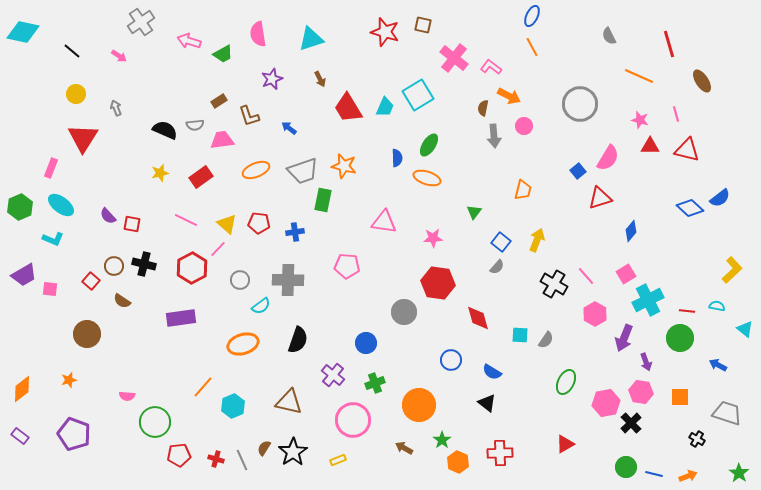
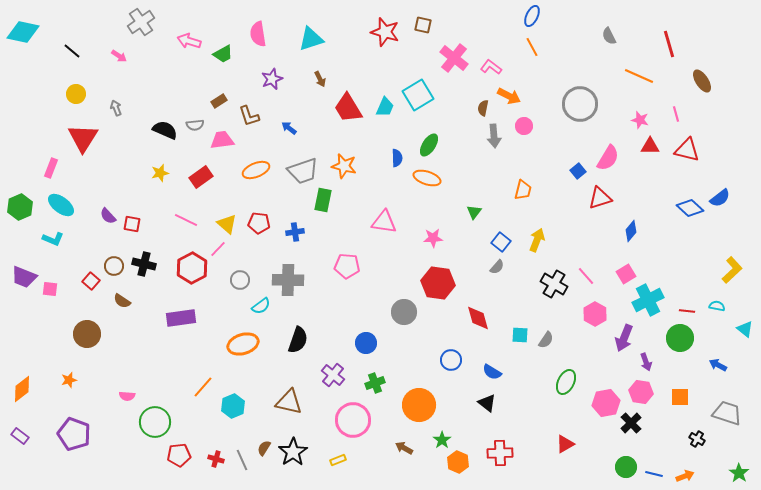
purple trapezoid at (24, 275): moved 2 px down; rotated 52 degrees clockwise
orange arrow at (688, 476): moved 3 px left
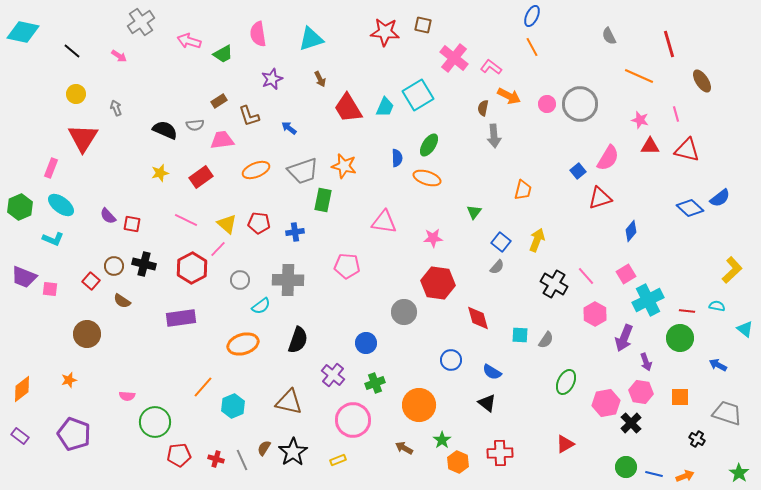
red star at (385, 32): rotated 12 degrees counterclockwise
pink circle at (524, 126): moved 23 px right, 22 px up
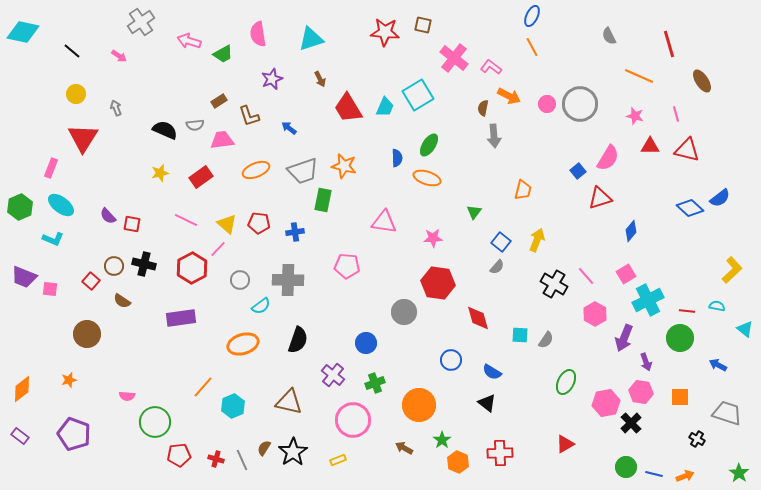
pink star at (640, 120): moved 5 px left, 4 px up
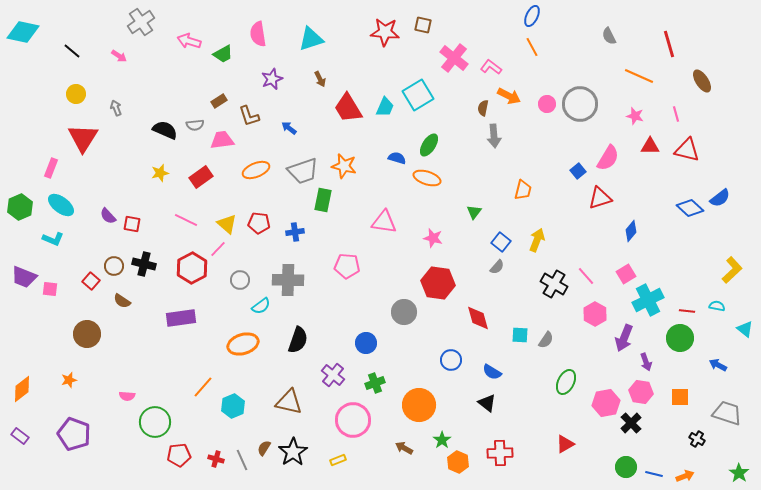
blue semicircle at (397, 158): rotated 72 degrees counterclockwise
pink star at (433, 238): rotated 18 degrees clockwise
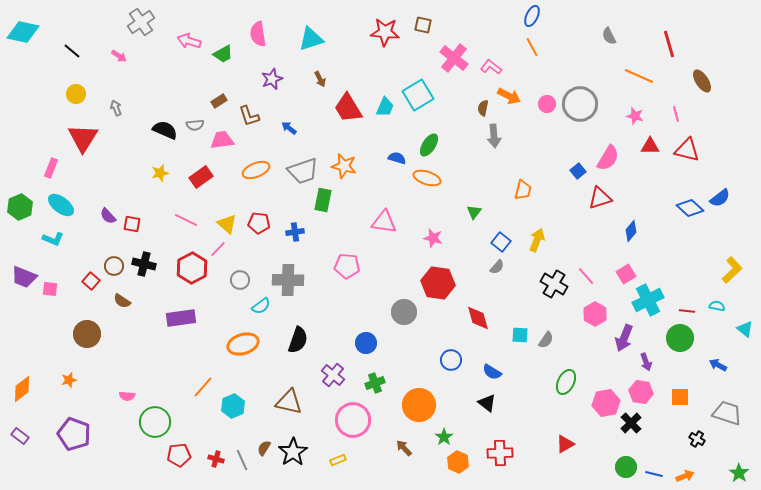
green star at (442, 440): moved 2 px right, 3 px up
brown arrow at (404, 448): rotated 18 degrees clockwise
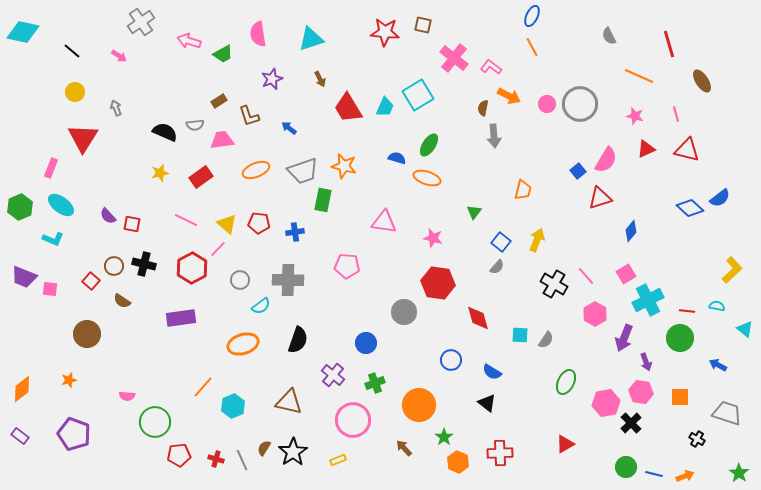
yellow circle at (76, 94): moved 1 px left, 2 px up
black semicircle at (165, 130): moved 2 px down
red triangle at (650, 146): moved 4 px left, 3 px down; rotated 24 degrees counterclockwise
pink semicircle at (608, 158): moved 2 px left, 2 px down
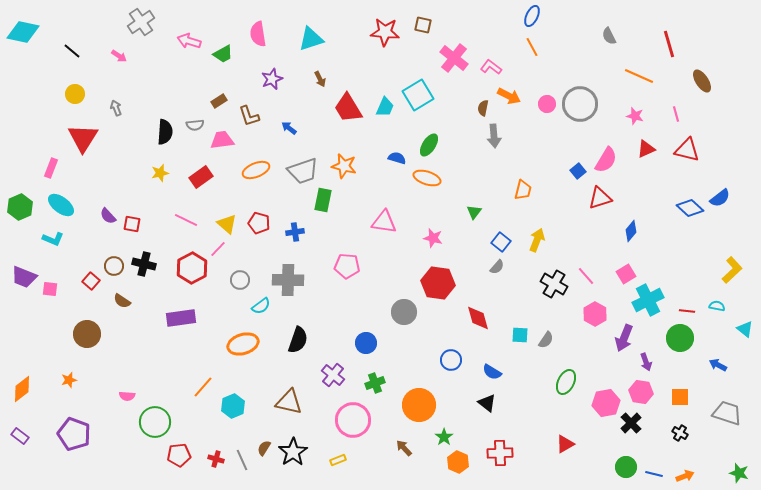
yellow circle at (75, 92): moved 2 px down
black semicircle at (165, 132): rotated 70 degrees clockwise
red pentagon at (259, 223): rotated 10 degrees clockwise
black cross at (697, 439): moved 17 px left, 6 px up
green star at (739, 473): rotated 18 degrees counterclockwise
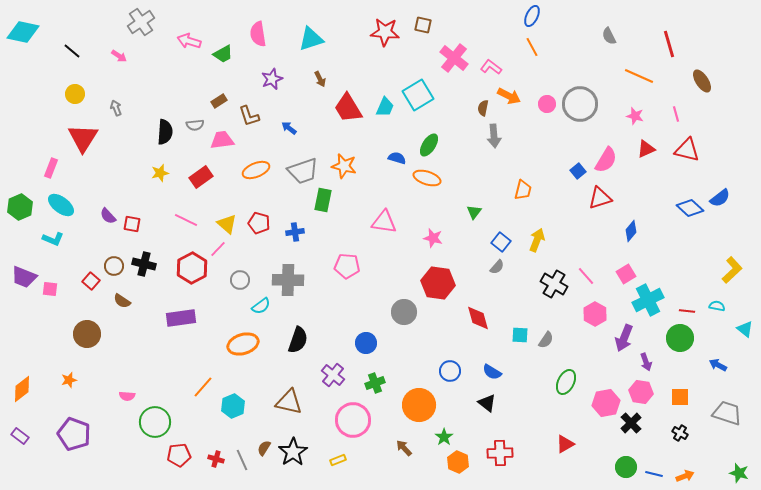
blue circle at (451, 360): moved 1 px left, 11 px down
